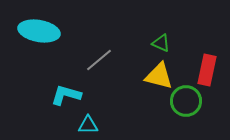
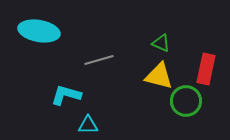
gray line: rotated 24 degrees clockwise
red rectangle: moved 1 px left, 1 px up
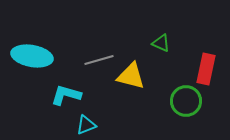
cyan ellipse: moved 7 px left, 25 px down
yellow triangle: moved 28 px left
cyan triangle: moved 2 px left; rotated 20 degrees counterclockwise
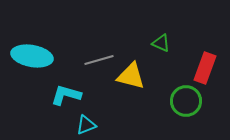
red rectangle: moved 1 px left, 1 px up; rotated 8 degrees clockwise
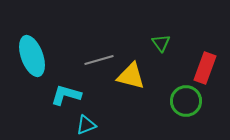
green triangle: rotated 30 degrees clockwise
cyan ellipse: rotated 60 degrees clockwise
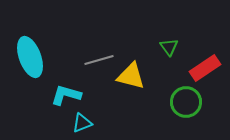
green triangle: moved 8 px right, 4 px down
cyan ellipse: moved 2 px left, 1 px down
red rectangle: rotated 36 degrees clockwise
green circle: moved 1 px down
cyan triangle: moved 4 px left, 2 px up
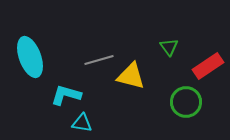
red rectangle: moved 3 px right, 2 px up
cyan triangle: rotated 30 degrees clockwise
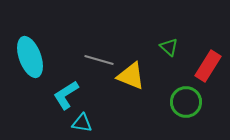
green triangle: rotated 12 degrees counterclockwise
gray line: rotated 32 degrees clockwise
red rectangle: rotated 24 degrees counterclockwise
yellow triangle: rotated 8 degrees clockwise
cyan L-shape: rotated 48 degrees counterclockwise
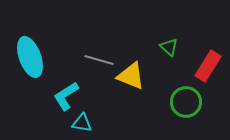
cyan L-shape: moved 1 px down
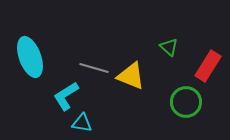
gray line: moved 5 px left, 8 px down
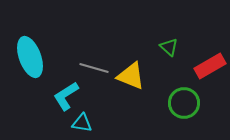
red rectangle: moved 2 px right; rotated 28 degrees clockwise
green circle: moved 2 px left, 1 px down
